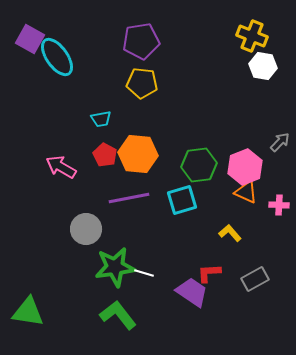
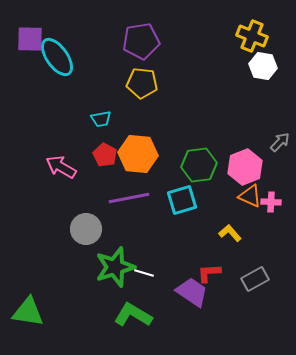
purple square: rotated 28 degrees counterclockwise
orange triangle: moved 4 px right, 4 px down
pink cross: moved 8 px left, 3 px up
green star: rotated 9 degrees counterclockwise
green L-shape: moved 15 px right; rotated 21 degrees counterclockwise
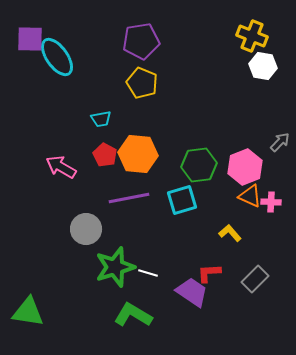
yellow pentagon: rotated 16 degrees clockwise
white line: moved 4 px right
gray rectangle: rotated 16 degrees counterclockwise
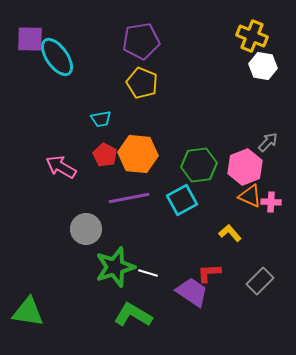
gray arrow: moved 12 px left
cyan square: rotated 12 degrees counterclockwise
gray rectangle: moved 5 px right, 2 px down
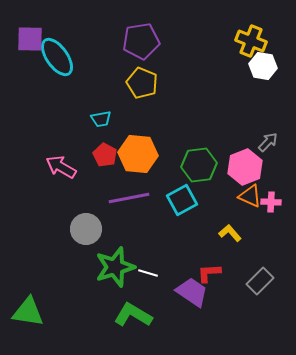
yellow cross: moved 1 px left, 5 px down
